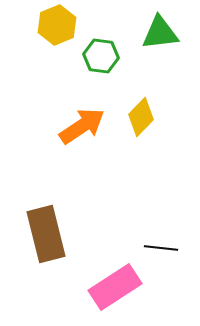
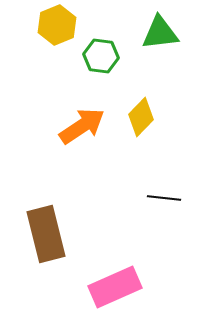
black line: moved 3 px right, 50 px up
pink rectangle: rotated 9 degrees clockwise
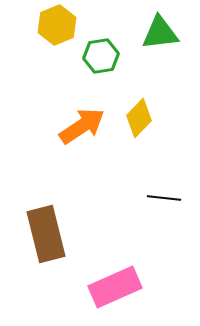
green hexagon: rotated 16 degrees counterclockwise
yellow diamond: moved 2 px left, 1 px down
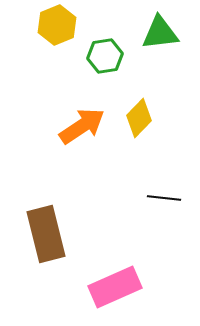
green hexagon: moved 4 px right
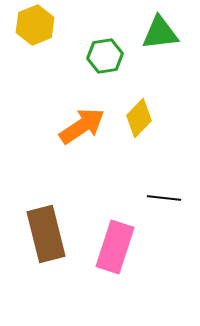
yellow hexagon: moved 22 px left
pink rectangle: moved 40 px up; rotated 48 degrees counterclockwise
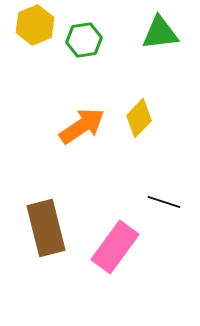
green hexagon: moved 21 px left, 16 px up
black line: moved 4 px down; rotated 12 degrees clockwise
brown rectangle: moved 6 px up
pink rectangle: rotated 18 degrees clockwise
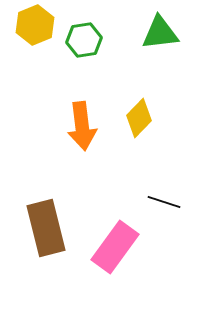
orange arrow: rotated 117 degrees clockwise
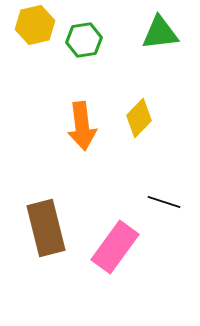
yellow hexagon: rotated 9 degrees clockwise
